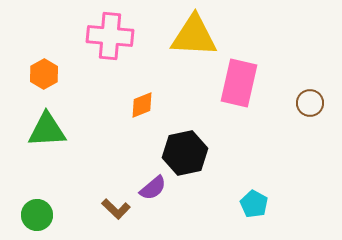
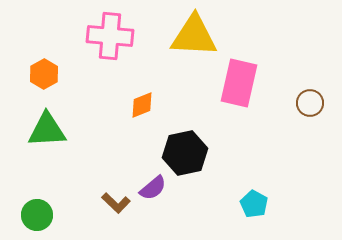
brown L-shape: moved 6 px up
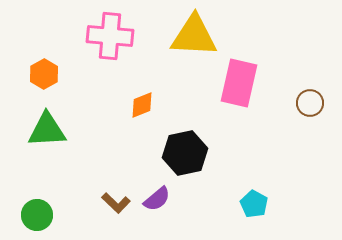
purple semicircle: moved 4 px right, 11 px down
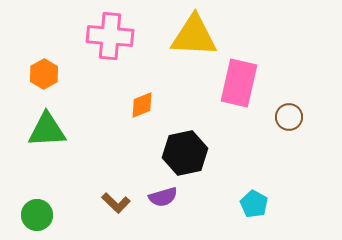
brown circle: moved 21 px left, 14 px down
purple semicircle: moved 6 px right, 2 px up; rotated 24 degrees clockwise
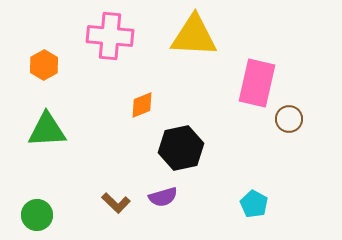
orange hexagon: moved 9 px up
pink rectangle: moved 18 px right
brown circle: moved 2 px down
black hexagon: moved 4 px left, 5 px up
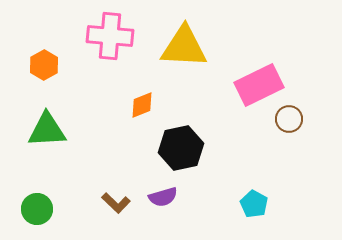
yellow triangle: moved 10 px left, 11 px down
pink rectangle: moved 2 px right, 2 px down; rotated 51 degrees clockwise
green circle: moved 6 px up
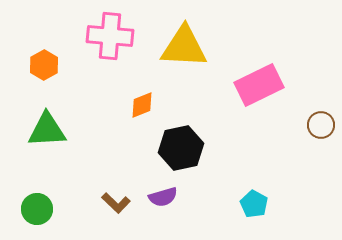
brown circle: moved 32 px right, 6 px down
